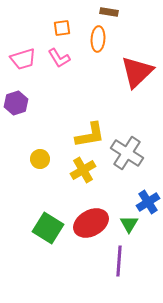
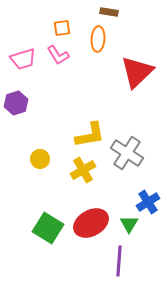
pink L-shape: moved 1 px left, 3 px up
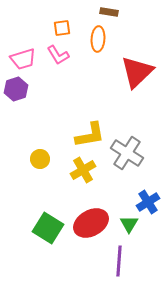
purple hexagon: moved 14 px up
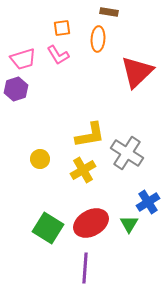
purple line: moved 34 px left, 7 px down
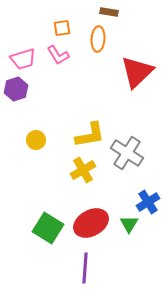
yellow circle: moved 4 px left, 19 px up
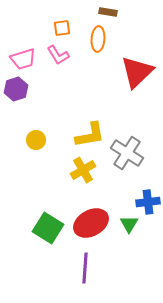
brown rectangle: moved 1 px left
blue cross: rotated 25 degrees clockwise
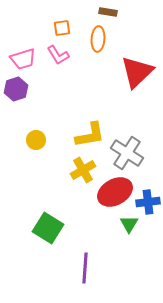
red ellipse: moved 24 px right, 31 px up
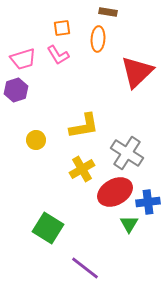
purple hexagon: moved 1 px down
yellow L-shape: moved 6 px left, 9 px up
yellow cross: moved 1 px left, 1 px up
purple line: rotated 56 degrees counterclockwise
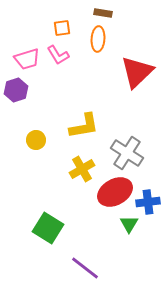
brown rectangle: moved 5 px left, 1 px down
pink trapezoid: moved 4 px right
